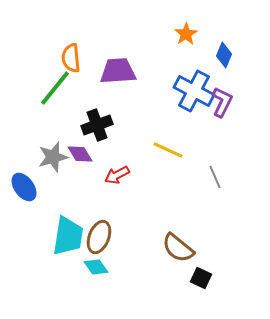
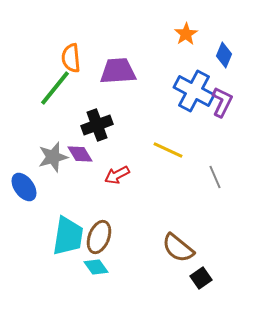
black square: rotated 30 degrees clockwise
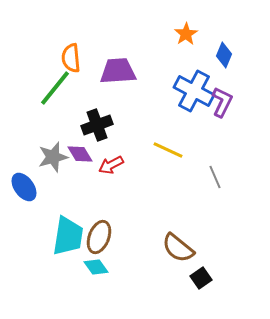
red arrow: moved 6 px left, 10 px up
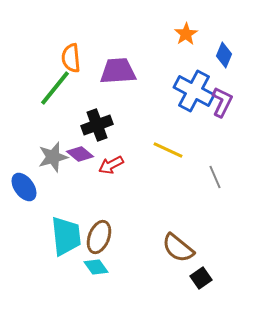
purple diamond: rotated 20 degrees counterclockwise
cyan trapezoid: moved 2 px left; rotated 15 degrees counterclockwise
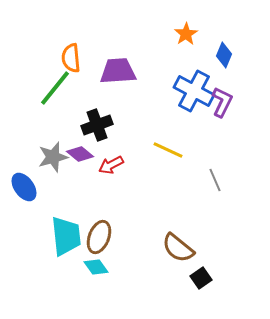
gray line: moved 3 px down
